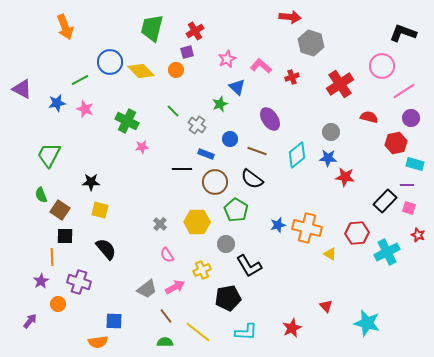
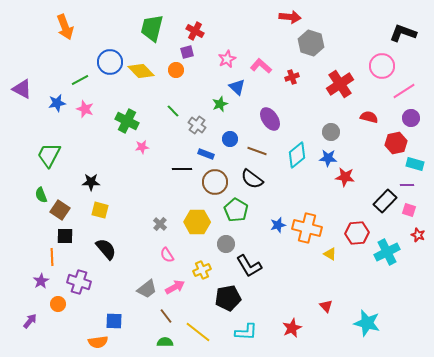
red cross at (195, 31): rotated 30 degrees counterclockwise
pink square at (409, 208): moved 2 px down
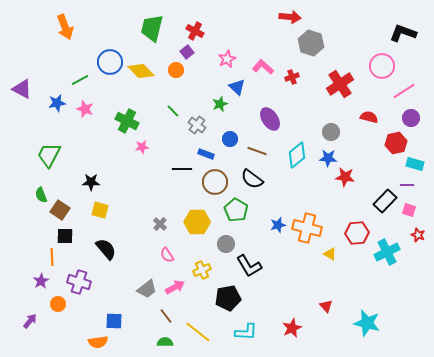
purple square at (187, 52): rotated 24 degrees counterclockwise
pink L-shape at (261, 66): moved 2 px right, 1 px down
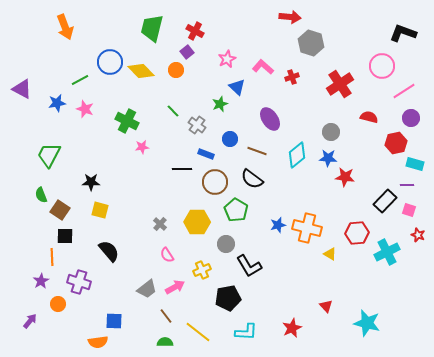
black semicircle at (106, 249): moved 3 px right, 2 px down
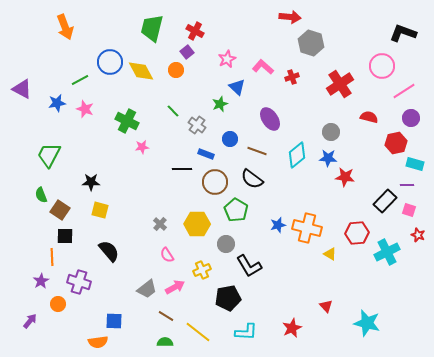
yellow diamond at (141, 71): rotated 16 degrees clockwise
yellow hexagon at (197, 222): moved 2 px down
brown line at (166, 316): rotated 21 degrees counterclockwise
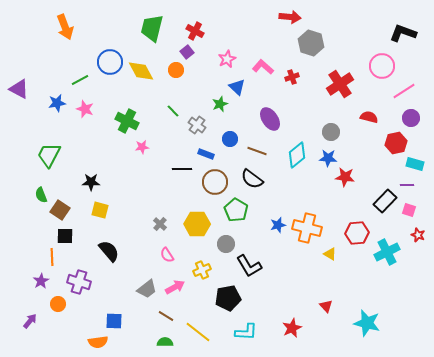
purple triangle at (22, 89): moved 3 px left
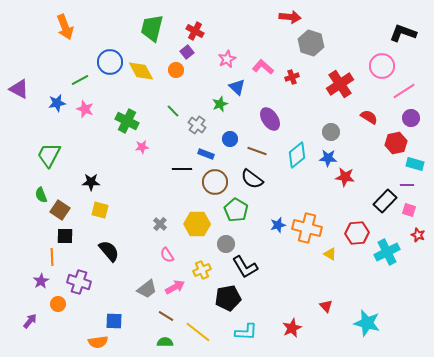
red semicircle at (369, 117): rotated 18 degrees clockwise
black L-shape at (249, 266): moved 4 px left, 1 px down
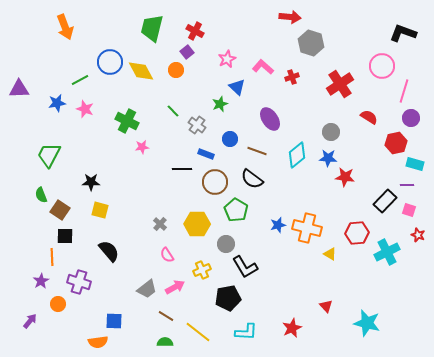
purple triangle at (19, 89): rotated 30 degrees counterclockwise
pink line at (404, 91): rotated 40 degrees counterclockwise
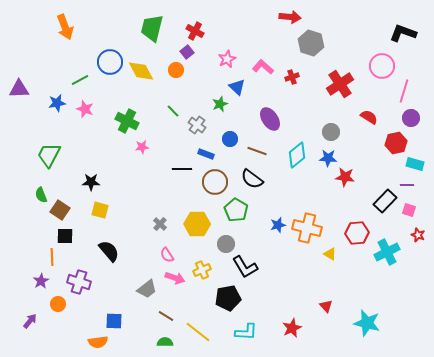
pink arrow at (175, 287): moved 9 px up; rotated 48 degrees clockwise
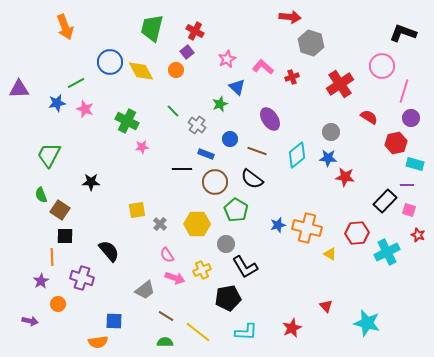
green line at (80, 80): moved 4 px left, 3 px down
yellow square at (100, 210): moved 37 px right; rotated 24 degrees counterclockwise
purple cross at (79, 282): moved 3 px right, 4 px up
gray trapezoid at (147, 289): moved 2 px left, 1 px down
purple arrow at (30, 321): rotated 63 degrees clockwise
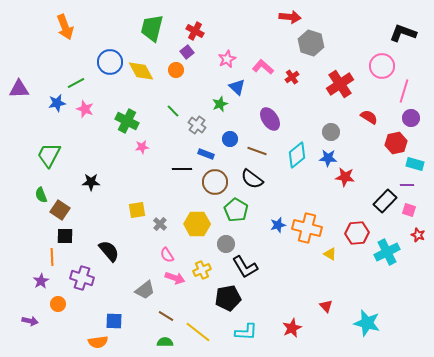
red cross at (292, 77): rotated 16 degrees counterclockwise
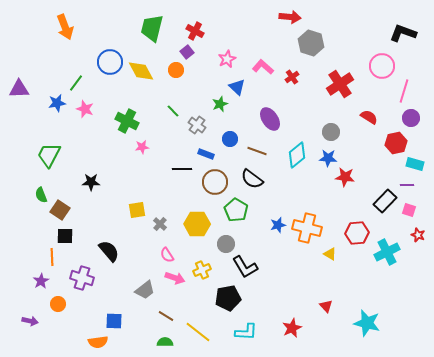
green line at (76, 83): rotated 24 degrees counterclockwise
